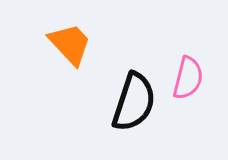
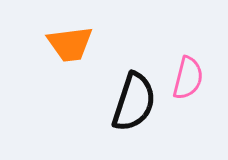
orange trapezoid: rotated 126 degrees clockwise
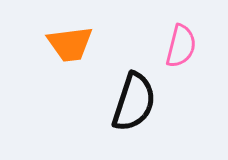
pink semicircle: moved 7 px left, 32 px up
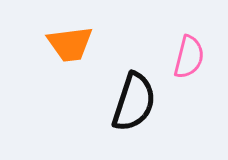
pink semicircle: moved 8 px right, 11 px down
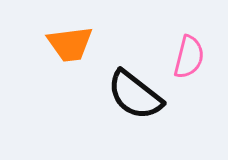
black semicircle: moved 1 px right, 7 px up; rotated 110 degrees clockwise
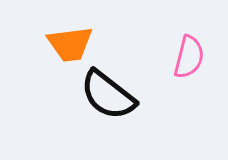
black semicircle: moved 27 px left
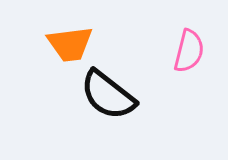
pink semicircle: moved 6 px up
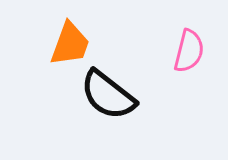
orange trapezoid: rotated 63 degrees counterclockwise
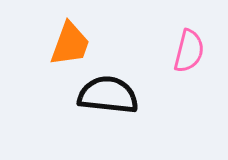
black semicircle: rotated 148 degrees clockwise
